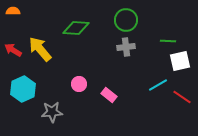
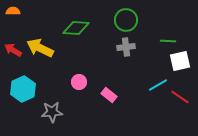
yellow arrow: moved 1 px up; rotated 24 degrees counterclockwise
pink circle: moved 2 px up
red line: moved 2 px left
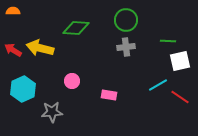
yellow arrow: rotated 12 degrees counterclockwise
pink circle: moved 7 px left, 1 px up
pink rectangle: rotated 28 degrees counterclockwise
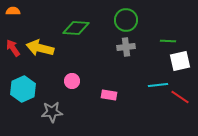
red arrow: moved 2 px up; rotated 24 degrees clockwise
cyan line: rotated 24 degrees clockwise
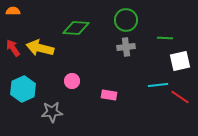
green line: moved 3 px left, 3 px up
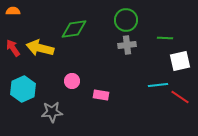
green diamond: moved 2 px left, 1 px down; rotated 12 degrees counterclockwise
gray cross: moved 1 px right, 2 px up
pink rectangle: moved 8 px left
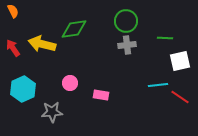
orange semicircle: rotated 64 degrees clockwise
green circle: moved 1 px down
yellow arrow: moved 2 px right, 4 px up
pink circle: moved 2 px left, 2 px down
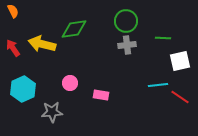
green line: moved 2 px left
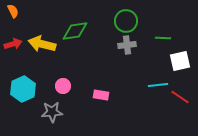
green diamond: moved 1 px right, 2 px down
red arrow: moved 4 px up; rotated 108 degrees clockwise
pink circle: moved 7 px left, 3 px down
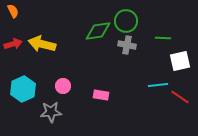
green diamond: moved 23 px right
gray cross: rotated 18 degrees clockwise
gray star: moved 1 px left
